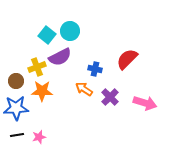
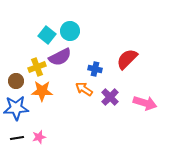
black line: moved 3 px down
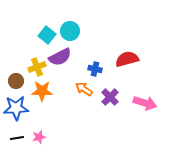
red semicircle: rotated 30 degrees clockwise
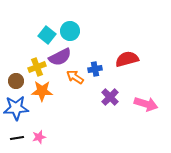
blue cross: rotated 24 degrees counterclockwise
orange arrow: moved 9 px left, 12 px up
pink arrow: moved 1 px right, 1 px down
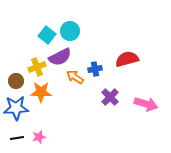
orange star: moved 1 px left, 1 px down
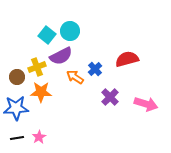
purple semicircle: moved 1 px right, 1 px up
blue cross: rotated 32 degrees counterclockwise
brown circle: moved 1 px right, 4 px up
pink star: rotated 16 degrees counterclockwise
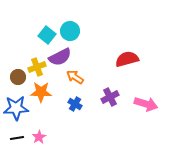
purple semicircle: moved 1 px left, 1 px down
blue cross: moved 20 px left, 35 px down; rotated 16 degrees counterclockwise
brown circle: moved 1 px right
purple cross: rotated 18 degrees clockwise
